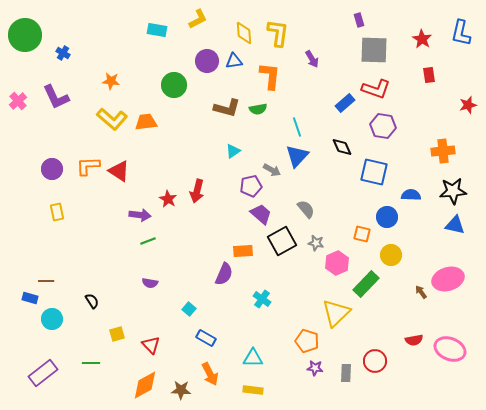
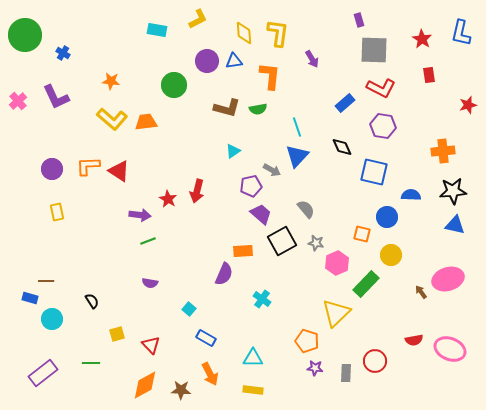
red L-shape at (376, 89): moved 5 px right, 1 px up; rotated 8 degrees clockwise
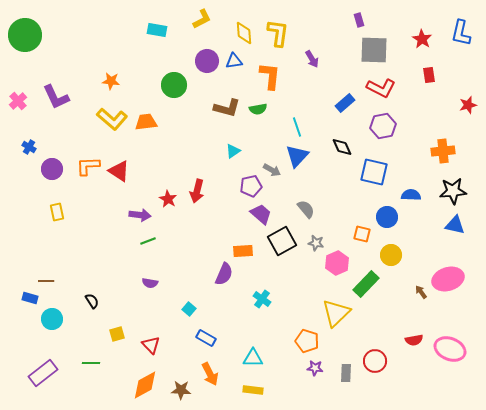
yellow L-shape at (198, 19): moved 4 px right
blue cross at (63, 53): moved 34 px left, 94 px down
purple hexagon at (383, 126): rotated 20 degrees counterclockwise
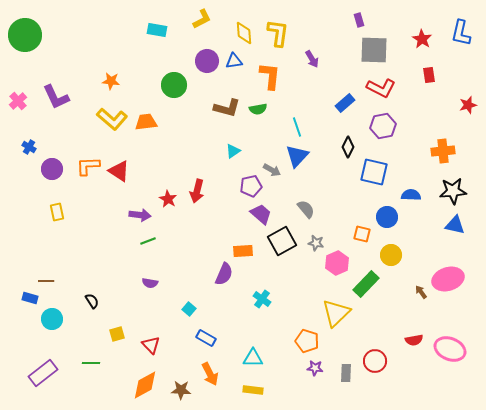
black diamond at (342, 147): moved 6 px right; rotated 50 degrees clockwise
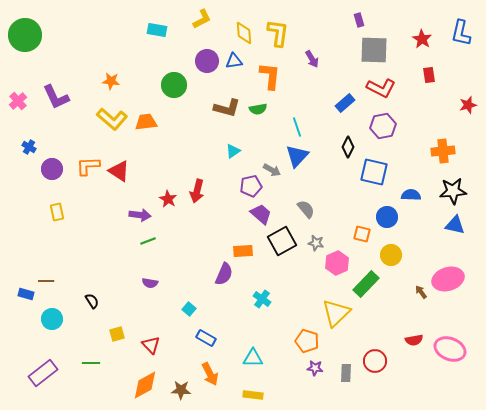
blue rectangle at (30, 298): moved 4 px left, 4 px up
yellow rectangle at (253, 390): moved 5 px down
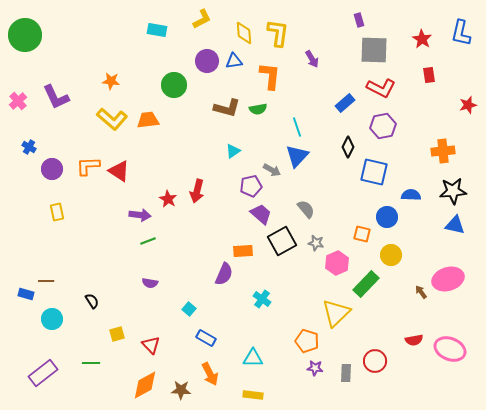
orange trapezoid at (146, 122): moved 2 px right, 2 px up
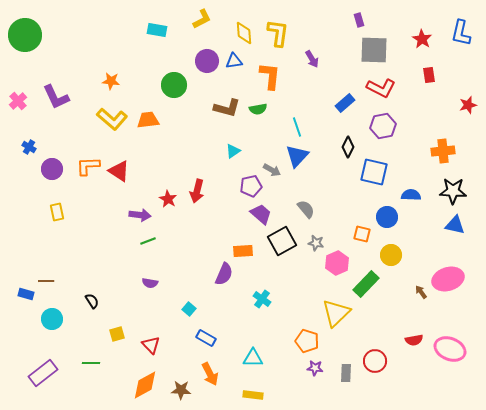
black star at (453, 191): rotated 8 degrees clockwise
